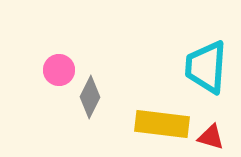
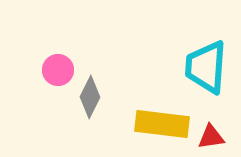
pink circle: moved 1 px left
red triangle: rotated 24 degrees counterclockwise
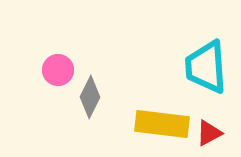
cyan trapezoid: rotated 8 degrees counterclockwise
red triangle: moved 2 px left, 4 px up; rotated 20 degrees counterclockwise
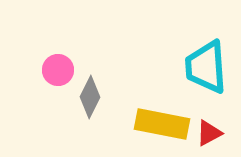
yellow rectangle: rotated 4 degrees clockwise
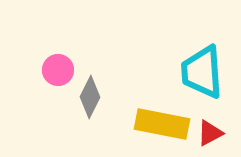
cyan trapezoid: moved 4 px left, 5 px down
red triangle: moved 1 px right
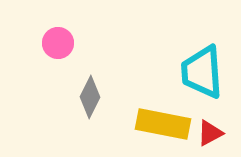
pink circle: moved 27 px up
yellow rectangle: moved 1 px right
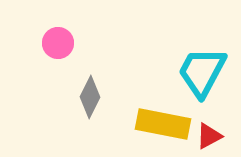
cyan trapezoid: rotated 32 degrees clockwise
red triangle: moved 1 px left, 3 px down
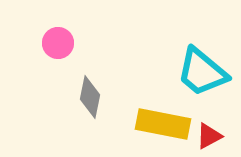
cyan trapezoid: rotated 78 degrees counterclockwise
gray diamond: rotated 15 degrees counterclockwise
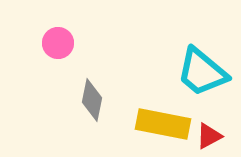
gray diamond: moved 2 px right, 3 px down
